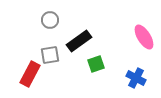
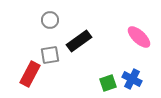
pink ellipse: moved 5 px left; rotated 15 degrees counterclockwise
green square: moved 12 px right, 19 px down
blue cross: moved 4 px left, 1 px down
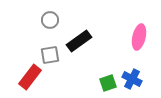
pink ellipse: rotated 60 degrees clockwise
red rectangle: moved 3 px down; rotated 10 degrees clockwise
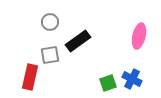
gray circle: moved 2 px down
pink ellipse: moved 1 px up
black rectangle: moved 1 px left
red rectangle: rotated 25 degrees counterclockwise
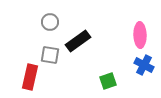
pink ellipse: moved 1 px right, 1 px up; rotated 15 degrees counterclockwise
gray square: rotated 18 degrees clockwise
blue cross: moved 12 px right, 14 px up
green square: moved 2 px up
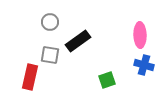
blue cross: rotated 12 degrees counterclockwise
green square: moved 1 px left, 1 px up
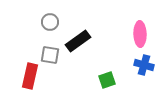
pink ellipse: moved 1 px up
red rectangle: moved 1 px up
